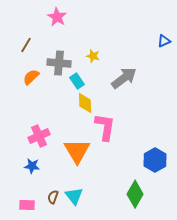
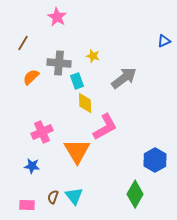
brown line: moved 3 px left, 2 px up
cyan rectangle: rotated 14 degrees clockwise
pink L-shape: rotated 52 degrees clockwise
pink cross: moved 3 px right, 4 px up
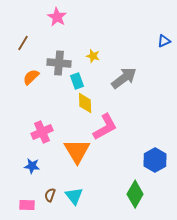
brown semicircle: moved 3 px left, 2 px up
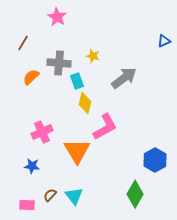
yellow diamond: rotated 15 degrees clockwise
brown semicircle: rotated 24 degrees clockwise
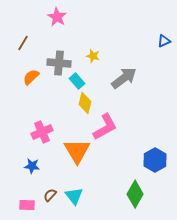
cyan rectangle: rotated 21 degrees counterclockwise
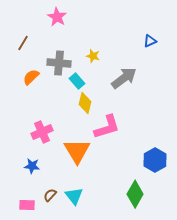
blue triangle: moved 14 px left
pink L-shape: moved 2 px right; rotated 12 degrees clockwise
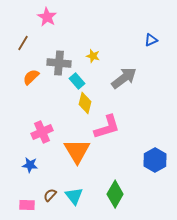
pink star: moved 10 px left
blue triangle: moved 1 px right, 1 px up
blue star: moved 2 px left, 1 px up
green diamond: moved 20 px left
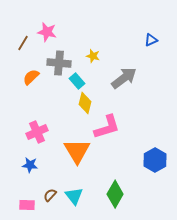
pink star: moved 15 px down; rotated 18 degrees counterclockwise
pink cross: moved 5 px left
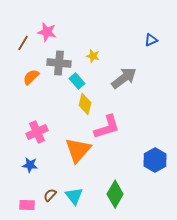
yellow diamond: moved 1 px down
orange triangle: moved 1 px right, 1 px up; rotated 12 degrees clockwise
